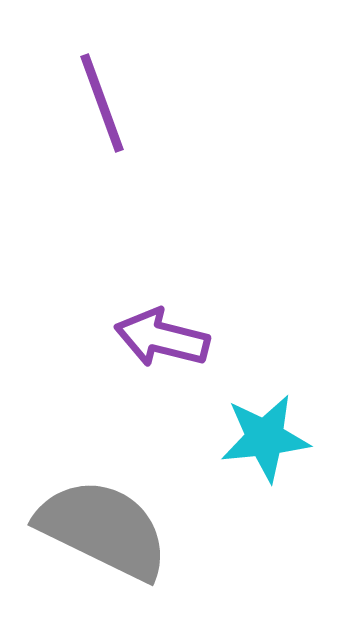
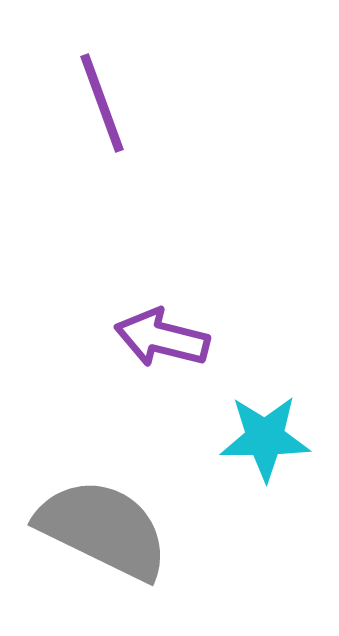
cyan star: rotated 6 degrees clockwise
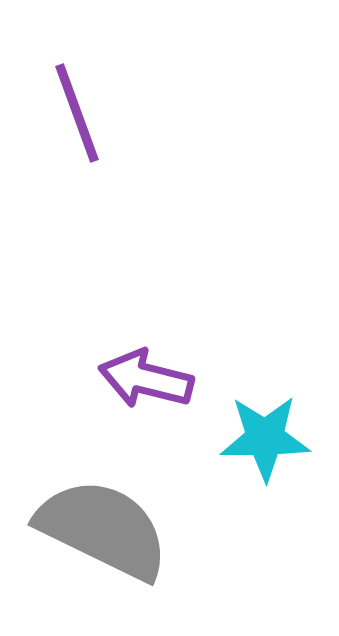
purple line: moved 25 px left, 10 px down
purple arrow: moved 16 px left, 41 px down
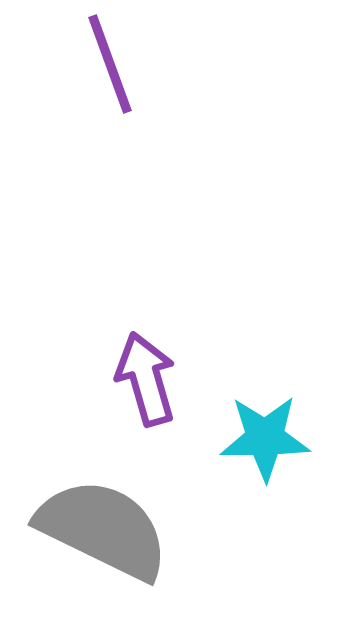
purple line: moved 33 px right, 49 px up
purple arrow: rotated 60 degrees clockwise
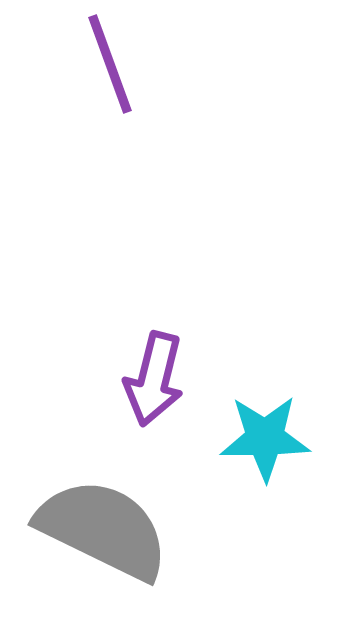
purple arrow: moved 8 px right; rotated 150 degrees counterclockwise
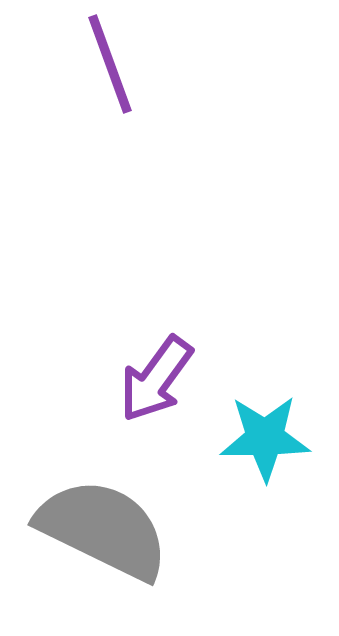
purple arrow: moved 2 px right; rotated 22 degrees clockwise
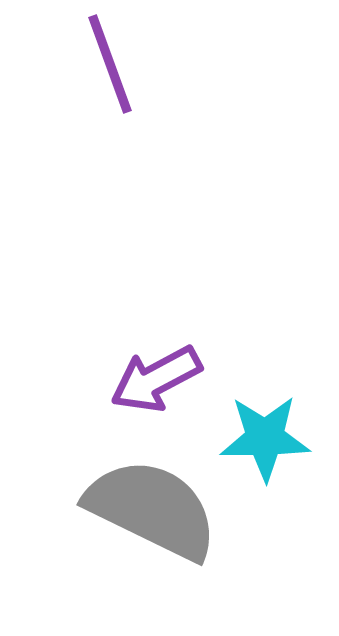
purple arrow: rotated 26 degrees clockwise
gray semicircle: moved 49 px right, 20 px up
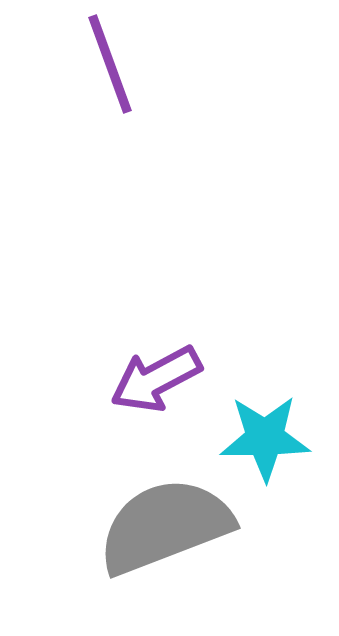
gray semicircle: moved 13 px right, 17 px down; rotated 47 degrees counterclockwise
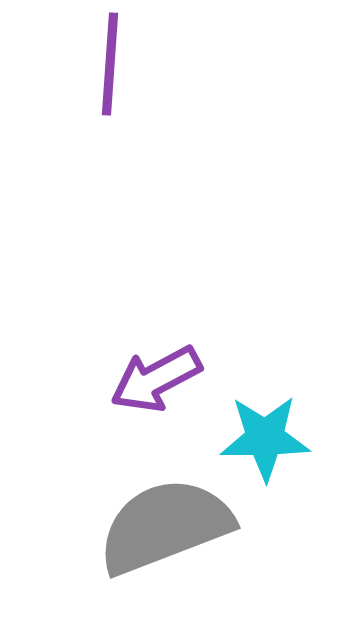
purple line: rotated 24 degrees clockwise
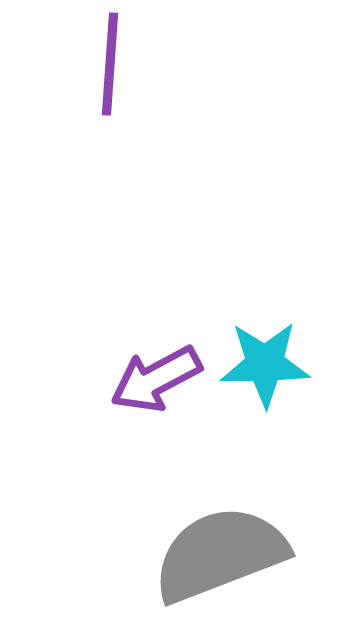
cyan star: moved 74 px up
gray semicircle: moved 55 px right, 28 px down
